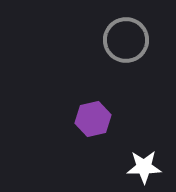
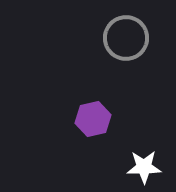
gray circle: moved 2 px up
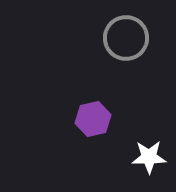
white star: moved 5 px right, 10 px up
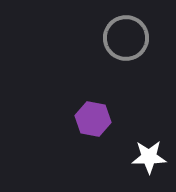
purple hexagon: rotated 24 degrees clockwise
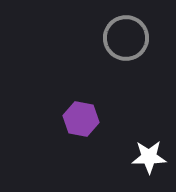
purple hexagon: moved 12 px left
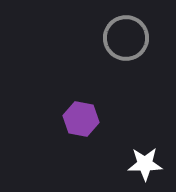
white star: moved 4 px left, 7 px down
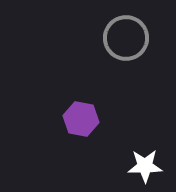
white star: moved 2 px down
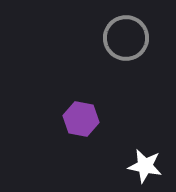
white star: rotated 12 degrees clockwise
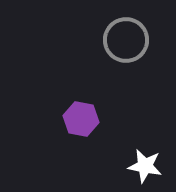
gray circle: moved 2 px down
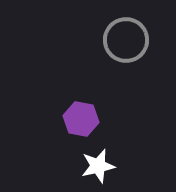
white star: moved 47 px left; rotated 24 degrees counterclockwise
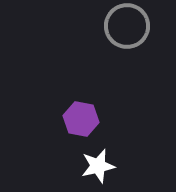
gray circle: moved 1 px right, 14 px up
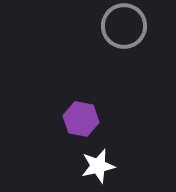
gray circle: moved 3 px left
